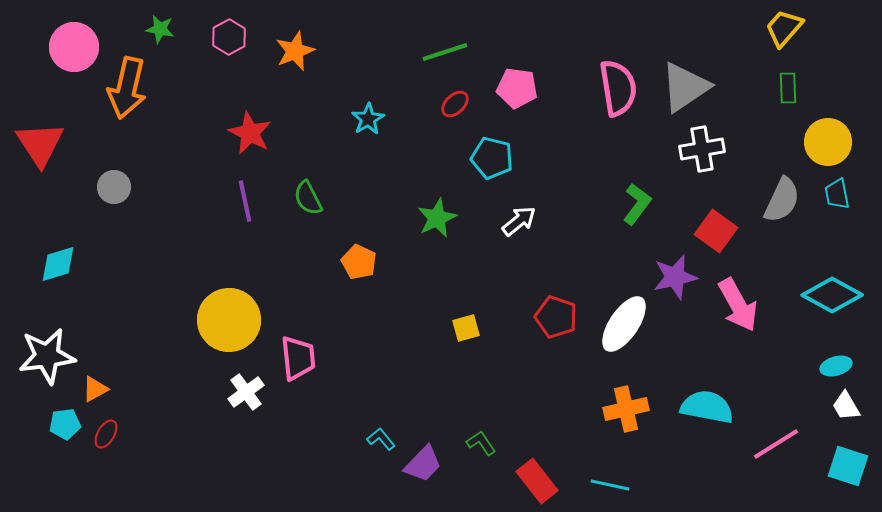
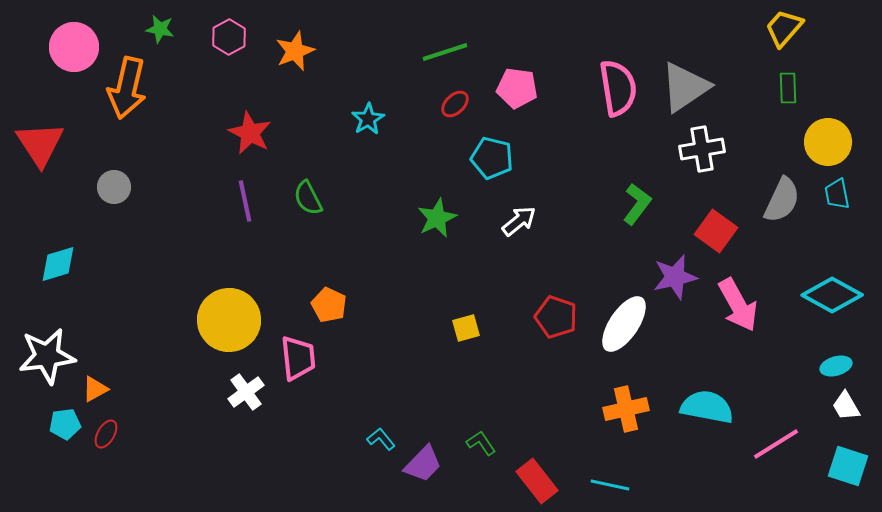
orange pentagon at (359, 262): moved 30 px left, 43 px down
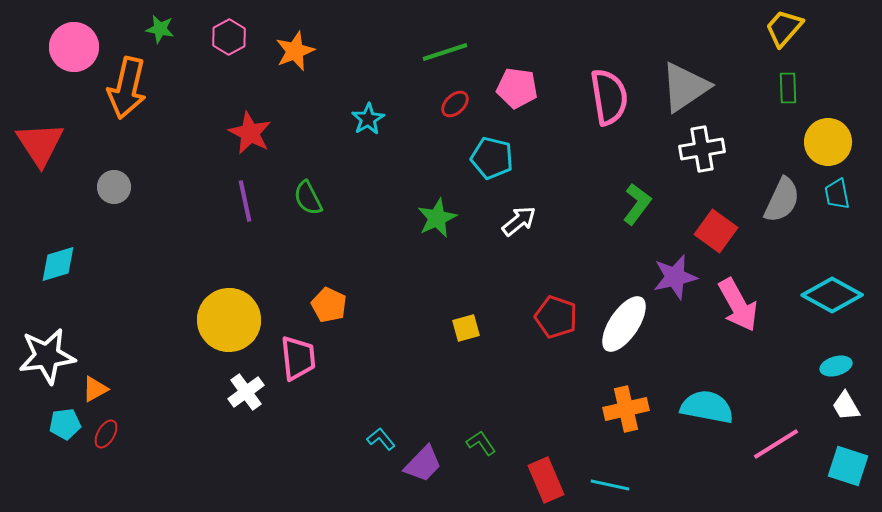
pink semicircle at (618, 88): moved 9 px left, 9 px down
red rectangle at (537, 481): moved 9 px right, 1 px up; rotated 15 degrees clockwise
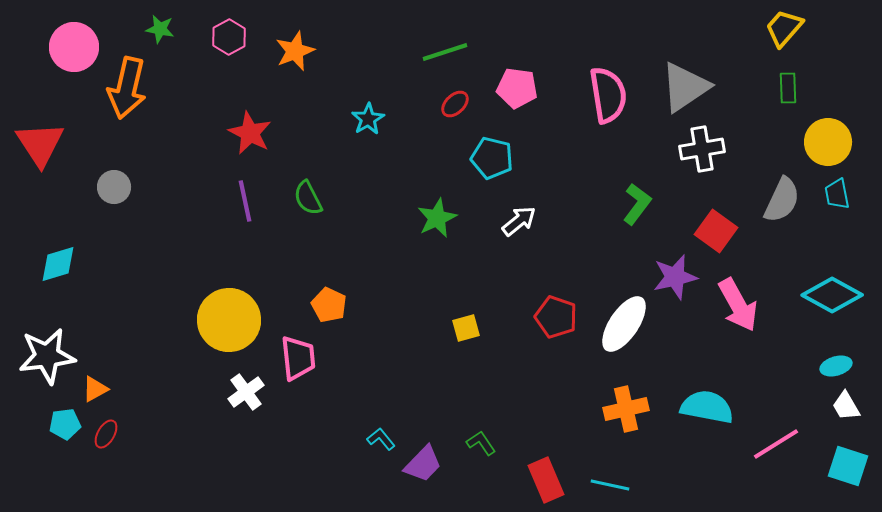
pink semicircle at (609, 97): moved 1 px left, 2 px up
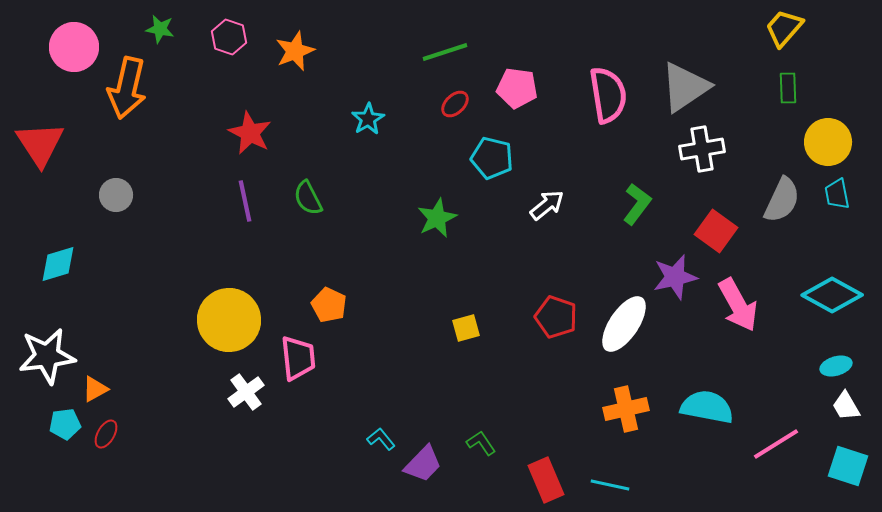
pink hexagon at (229, 37): rotated 12 degrees counterclockwise
gray circle at (114, 187): moved 2 px right, 8 px down
white arrow at (519, 221): moved 28 px right, 16 px up
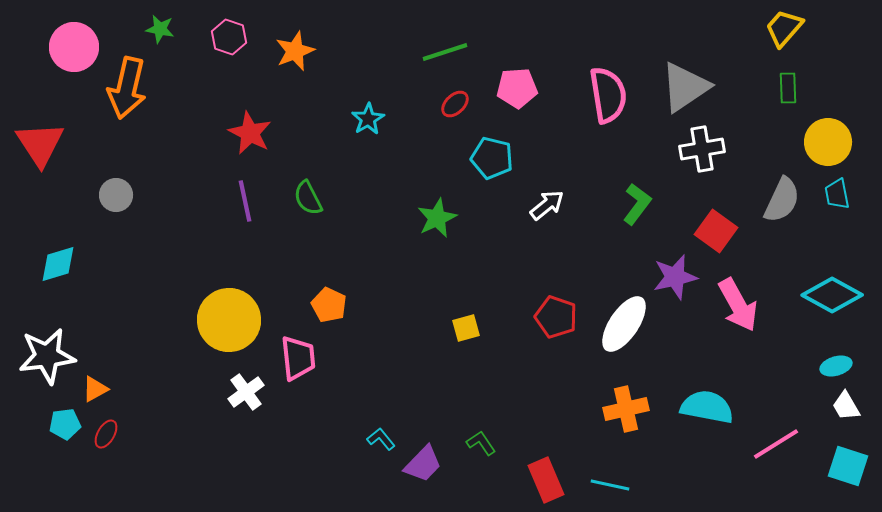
pink pentagon at (517, 88): rotated 12 degrees counterclockwise
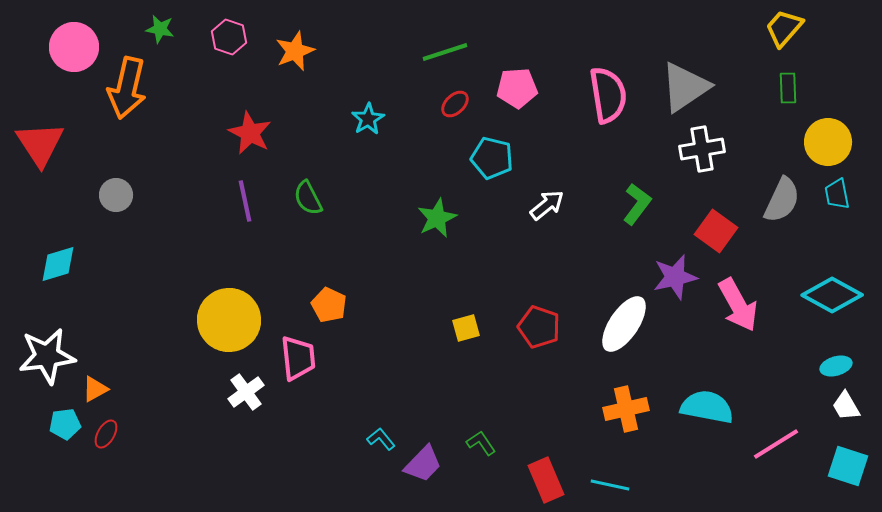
red pentagon at (556, 317): moved 17 px left, 10 px down
